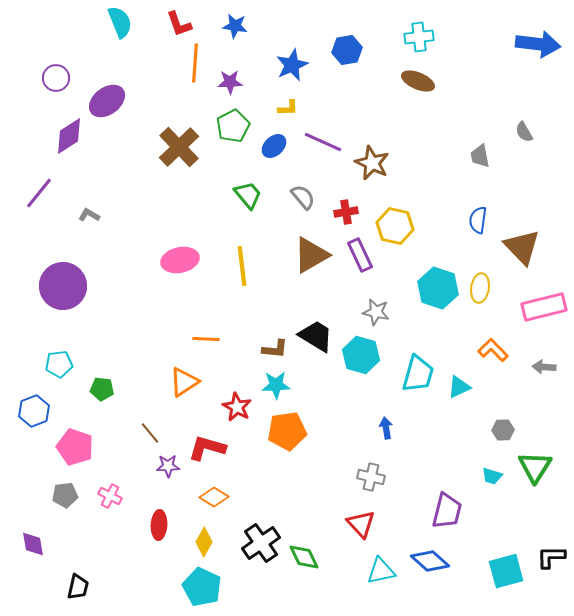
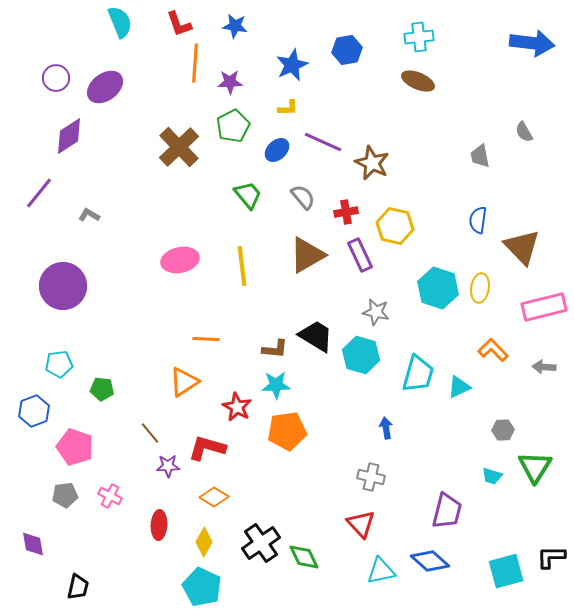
blue arrow at (538, 44): moved 6 px left, 1 px up
purple ellipse at (107, 101): moved 2 px left, 14 px up
blue ellipse at (274, 146): moved 3 px right, 4 px down
brown triangle at (311, 255): moved 4 px left
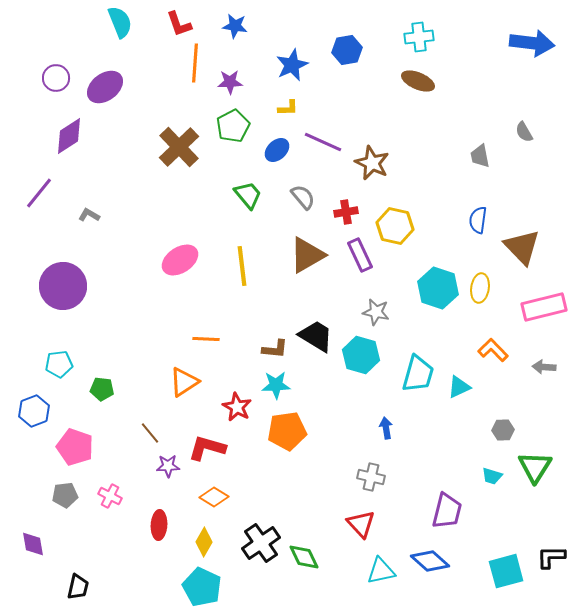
pink ellipse at (180, 260): rotated 21 degrees counterclockwise
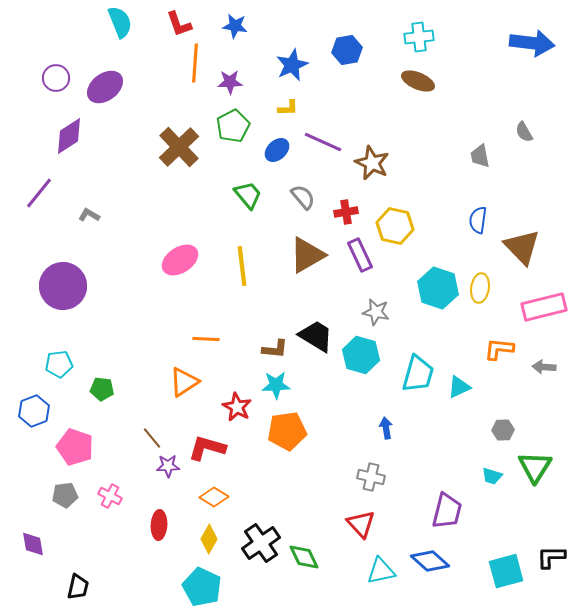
orange L-shape at (493, 350): moved 6 px right, 1 px up; rotated 40 degrees counterclockwise
brown line at (150, 433): moved 2 px right, 5 px down
yellow diamond at (204, 542): moved 5 px right, 3 px up
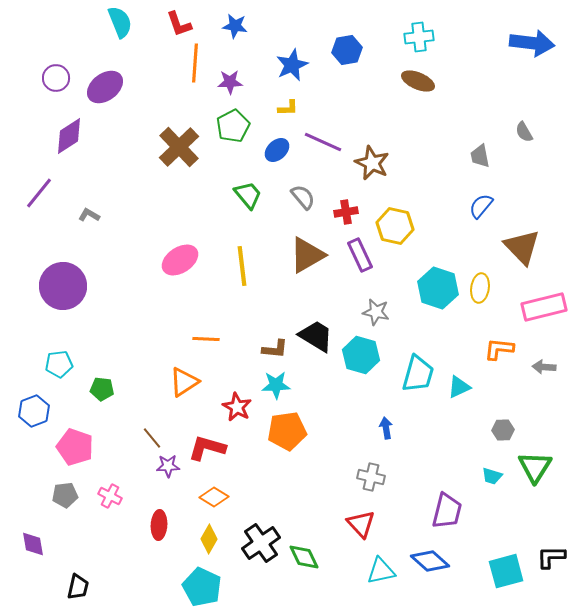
blue semicircle at (478, 220): moved 3 px right, 14 px up; rotated 32 degrees clockwise
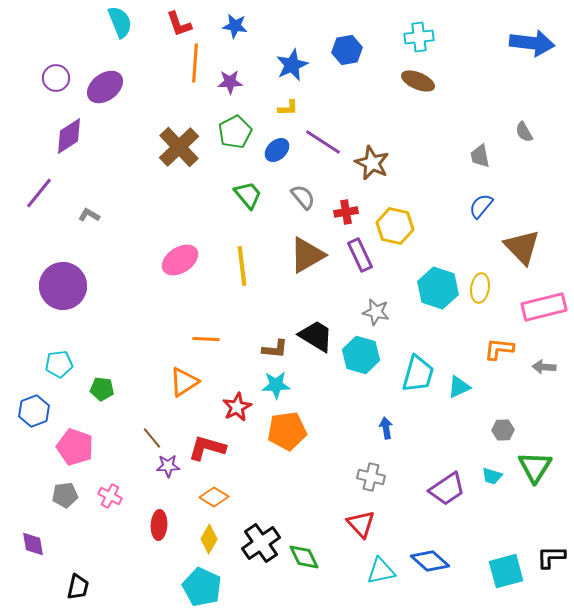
green pentagon at (233, 126): moved 2 px right, 6 px down
purple line at (323, 142): rotated 9 degrees clockwise
red star at (237, 407): rotated 16 degrees clockwise
purple trapezoid at (447, 511): moved 22 px up; rotated 42 degrees clockwise
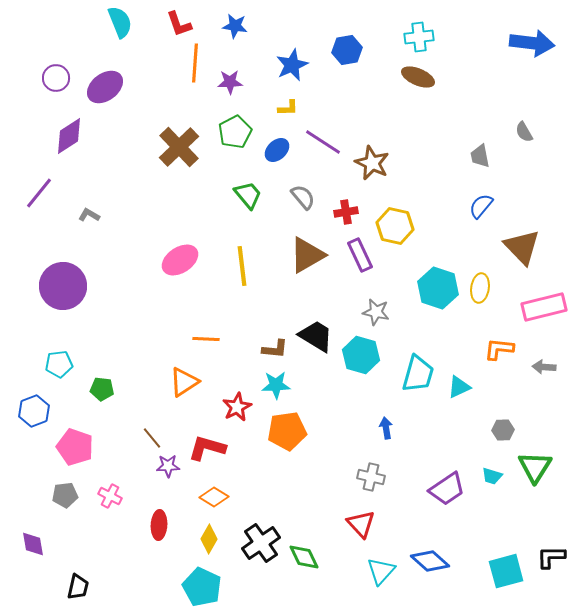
brown ellipse at (418, 81): moved 4 px up
cyan triangle at (381, 571): rotated 36 degrees counterclockwise
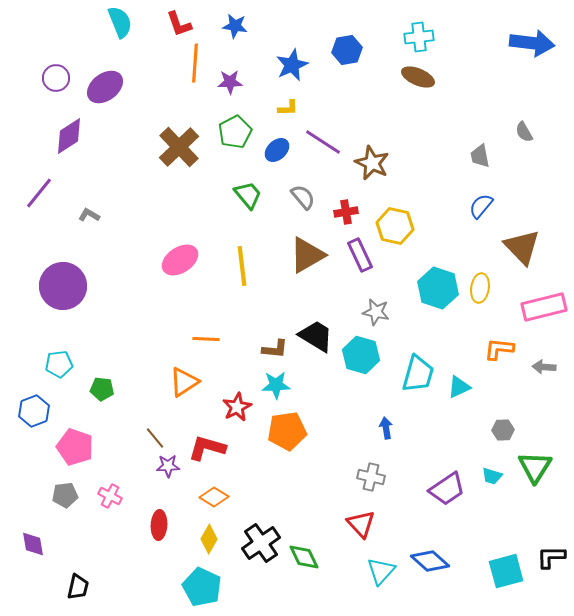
brown line at (152, 438): moved 3 px right
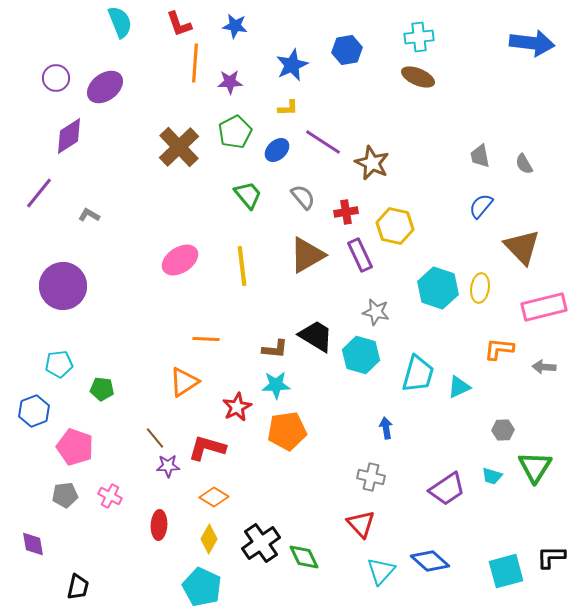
gray semicircle at (524, 132): moved 32 px down
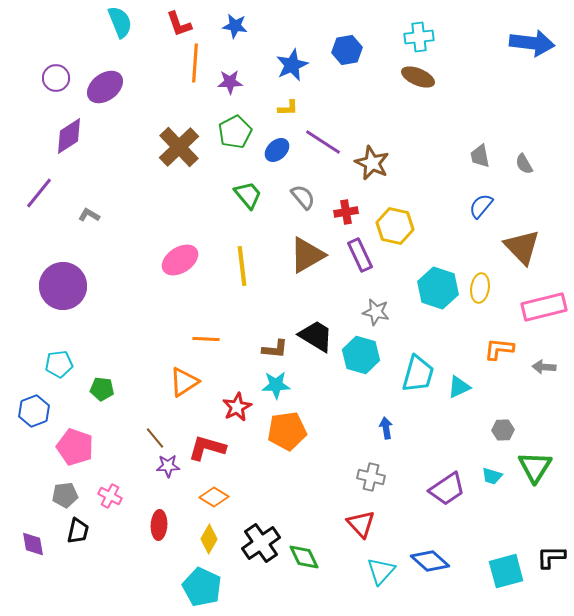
black trapezoid at (78, 587): moved 56 px up
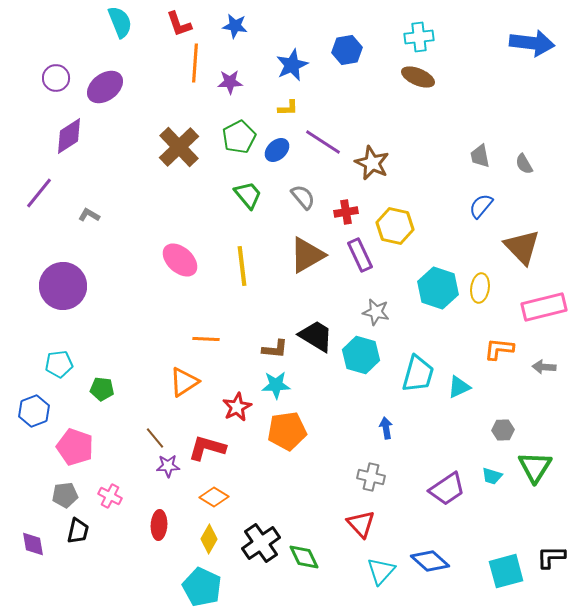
green pentagon at (235, 132): moved 4 px right, 5 px down
pink ellipse at (180, 260): rotated 75 degrees clockwise
